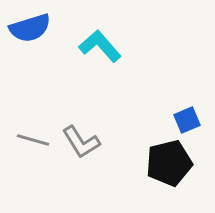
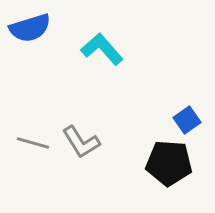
cyan L-shape: moved 2 px right, 3 px down
blue square: rotated 12 degrees counterclockwise
gray line: moved 3 px down
black pentagon: rotated 18 degrees clockwise
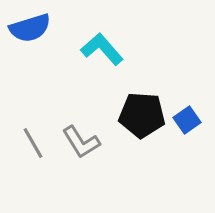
gray line: rotated 44 degrees clockwise
black pentagon: moved 27 px left, 48 px up
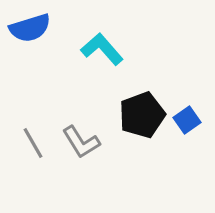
black pentagon: rotated 24 degrees counterclockwise
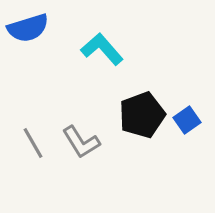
blue semicircle: moved 2 px left
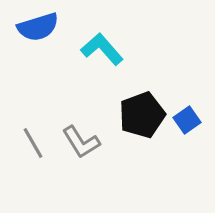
blue semicircle: moved 10 px right, 1 px up
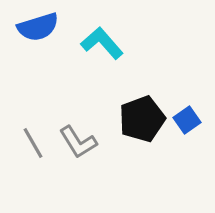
cyan L-shape: moved 6 px up
black pentagon: moved 4 px down
gray L-shape: moved 3 px left
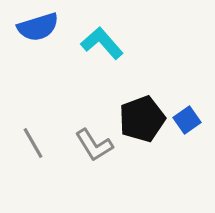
gray L-shape: moved 16 px right, 3 px down
